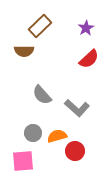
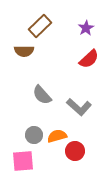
gray L-shape: moved 2 px right, 1 px up
gray circle: moved 1 px right, 2 px down
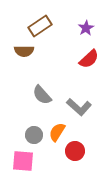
brown rectangle: rotated 10 degrees clockwise
orange semicircle: moved 4 px up; rotated 42 degrees counterclockwise
pink square: rotated 10 degrees clockwise
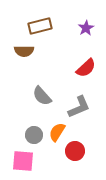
brown rectangle: rotated 20 degrees clockwise
red semicircle: moved 3 px left, 9 px down
gray semicircle: moved 1 px down
gray L-shape: rotated 65 degrees counterclockwise
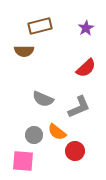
gray semicircle: moved 1 px right, 3 px down; rotated 25 degrees counterclockwise
orange semicircle: rotated 84 degrees counterclockwise
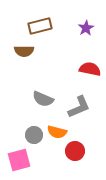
red semicircle: moved 4 px right, 1 px down; rotated 125 degrees counterclockwise
orange semicircle: rotated 24 degrees counterclockwise
pink square: moved 4 px left, 1 px up; rotated 20 degrees counterclockwise
